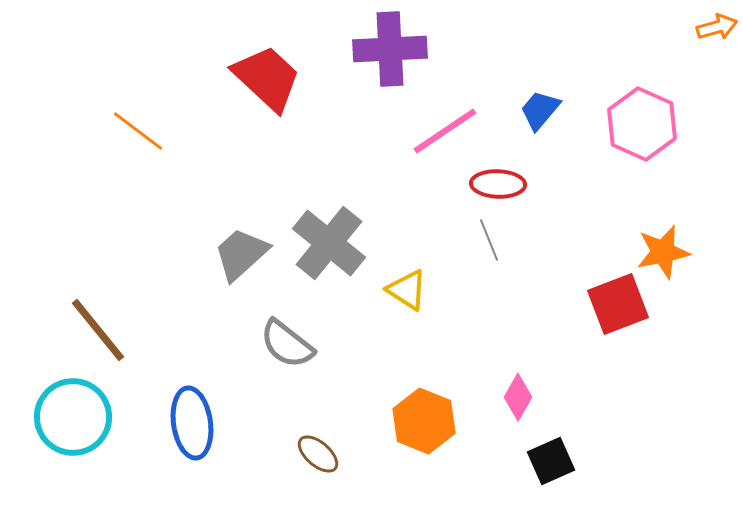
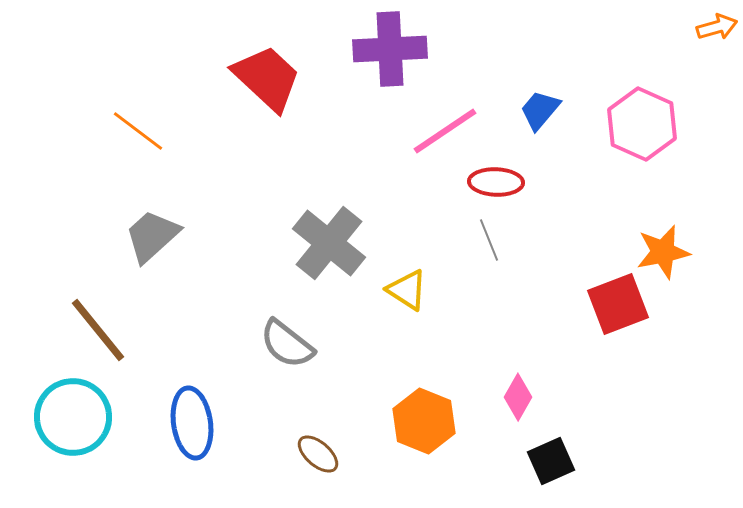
red ellipse: moved 2 px left, 2 px up
gray trapezoid: moved 89 px left, 18 px up
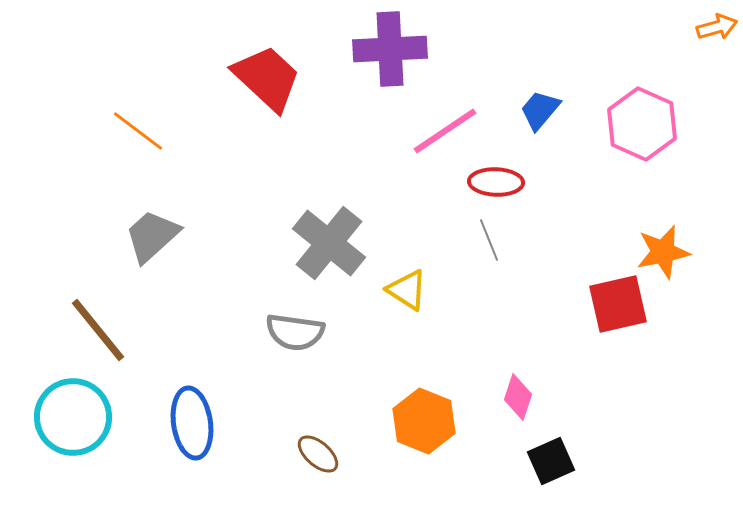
red square: rotated 8 degrees clockwise
gray semicircle: moved 8 px right, 12 px up; rotated 30 degrees counterclockwise
pink diamond: rotated 12 degrees counterclockwise
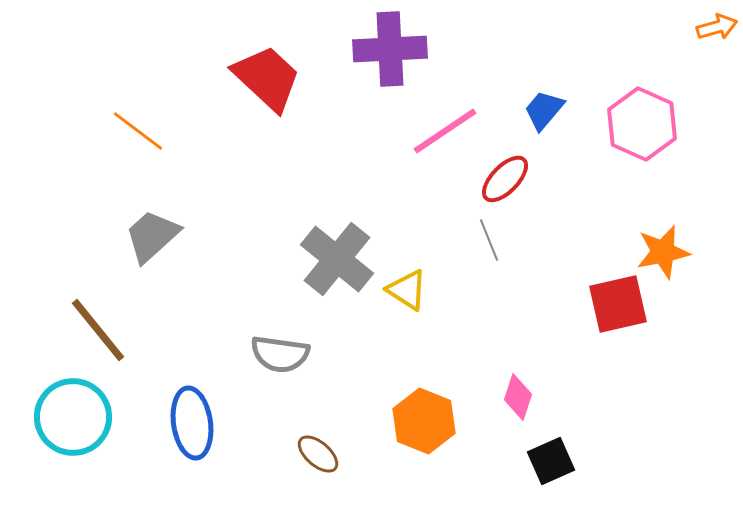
blue trapezoid: moved 4 px right
red ellipse: moved 9 px right, 3 px up; rotated 48 degrees counterclockwise
gray cross: moved 8 px right, 16 px down
gray semicircle: moved 15 px left, 22 px down
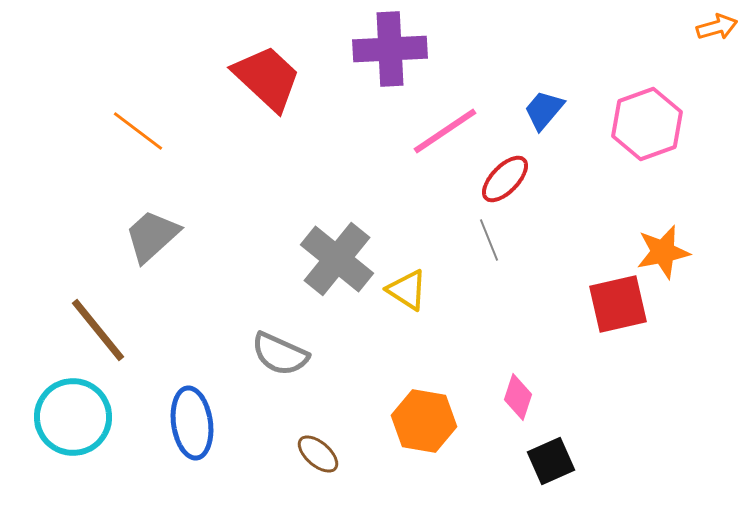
pink hexagon: moved 5 px right; rotated 16 degrees clockwise
gray semicircle: rotated 16 degrees clockwise
orange hexagon: rotated 12 degrees counterclockwise
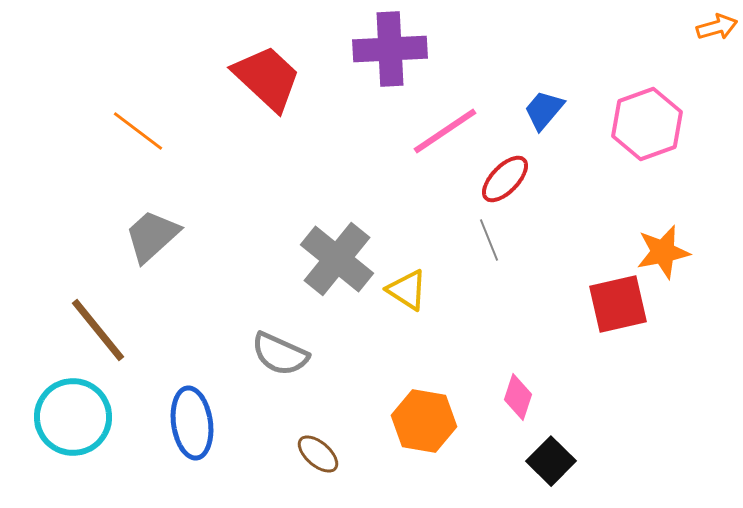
black square: rotated 21 degrees counterclockwise
